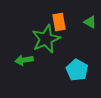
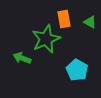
orange rectangle: moved 5 px right, 3 px up
green arrow: moved 2 px left, 2 px up; rotated 30 degrees clockwise
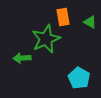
orange rectangle: moved 1 px left, 2 px up
green arrow: rotated 24 degrees counterclockwise
cyan pentagon: moved 2 px right, 8 px down
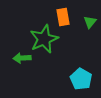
green triangle: rotated 40 degrees clockwise
green star: moved 2 px left
cyan pentagon: moved 2 px right, 1 px down
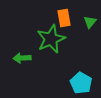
orange rectangle: moved 1 px right, 1 px down
green star: moved 7 px right
cyan pentagon: moved 4 px down
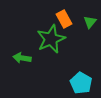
orange rectangle: moved 1 px down; rotated 18 degrees counterclockwise
green arrow: rotated 12 degrees clockwise
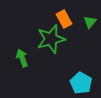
green star: rotated 8 degrees clockwise
green arrow: rotated 60 degrees clockwise
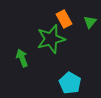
cyan pentagon: moved 11 px left
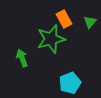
cyan pentagon: rotated 20 degrees clockwise
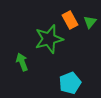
orange rectangle: moved 6 px right, 1 px down
green star: moved 2 px left
green arrow: moved 4 px down
